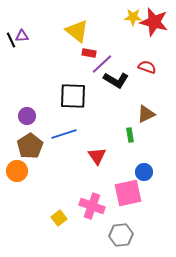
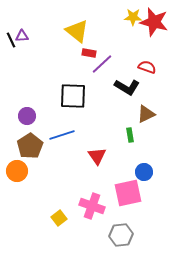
black L-shape: moved 11 px right, 7 px down
blue line: moved 2 px left, 1 px down
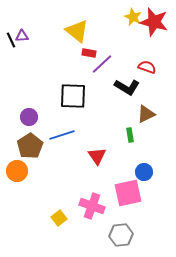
yellow star: rotated 24 degrees clockwise
purple circle: moved 2 px right, 1 px down
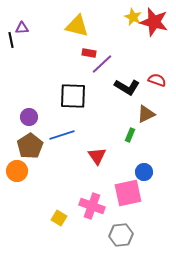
yellow triangle: moved 5 px up; rotated 25 degrees counterclockwise
purple triangle: moved 8 px up
black line: rotated 14 degrees clockwise
red semicircle: moved 10 px right, 13 px down
green rectangle: rotated 32 degrees clockwise
yellow square: rotated 21 degrees counterclockwise
